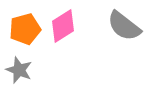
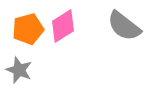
orange pentagon: moved 3 px right
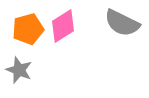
gray semicircle: moved 2 px left, 3 px up; rotated 12 degrees counterclockwise
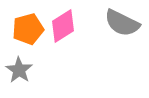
gray star: rotated 12 degrees clockwise
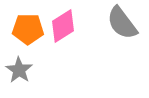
gray semicircle: rotated 27 degrees clockwise
orange pentagon: rotated 16 degrees clockwise
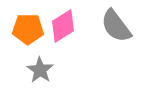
gray semicircle: moved 6 px left, 3 px down
gray star: moved 21 px right
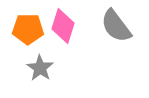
pink diamond: rotated 40 degrees counterclockwise
gray star: moved 2 px up
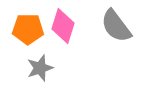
gray star: rotated 20 degrees clockwise
